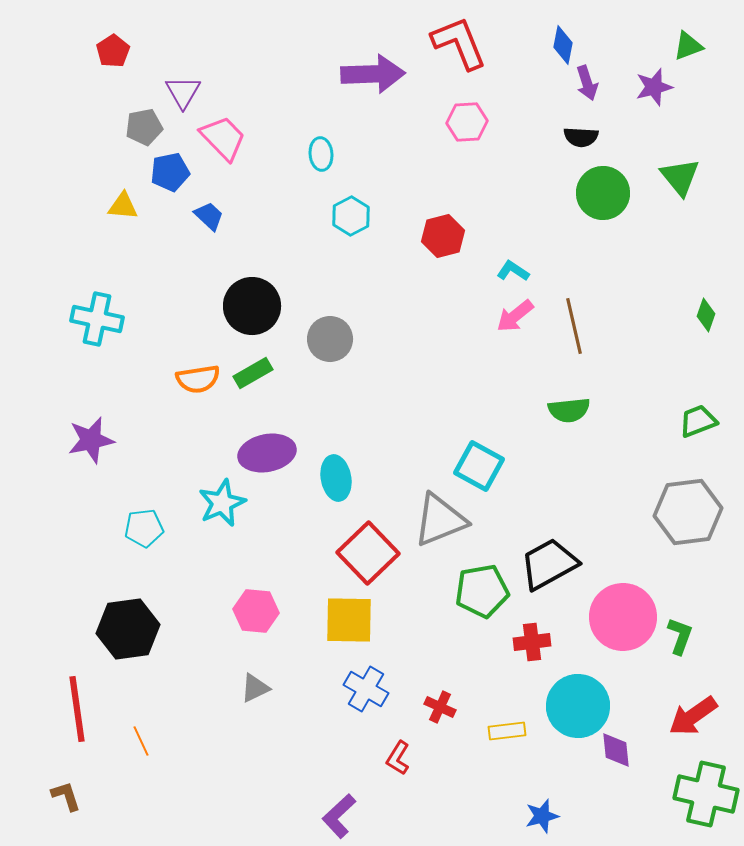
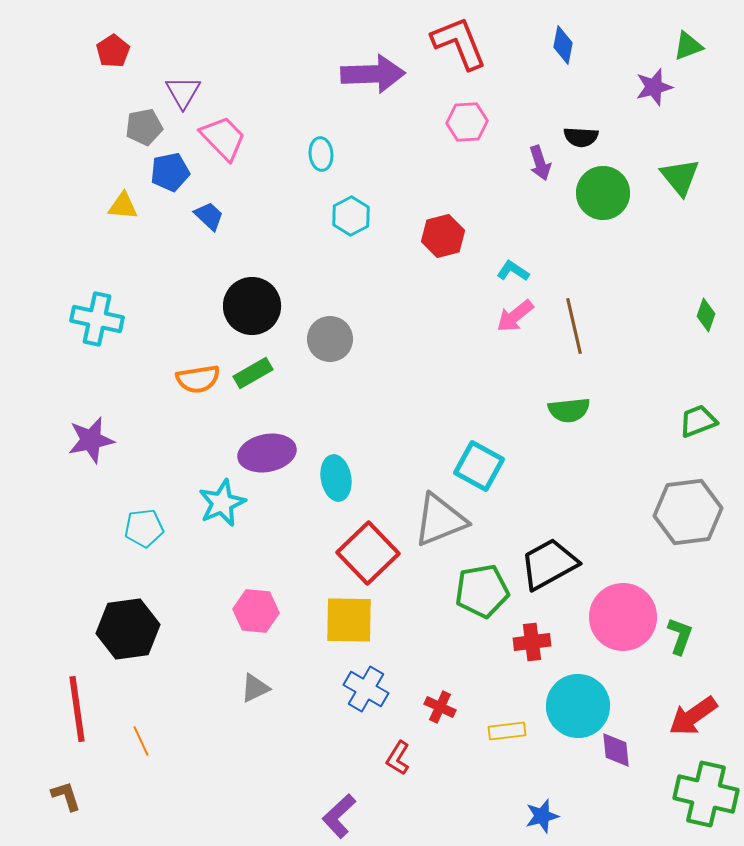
purple arrow at (587, 83): moved 47 px left, 80 px down
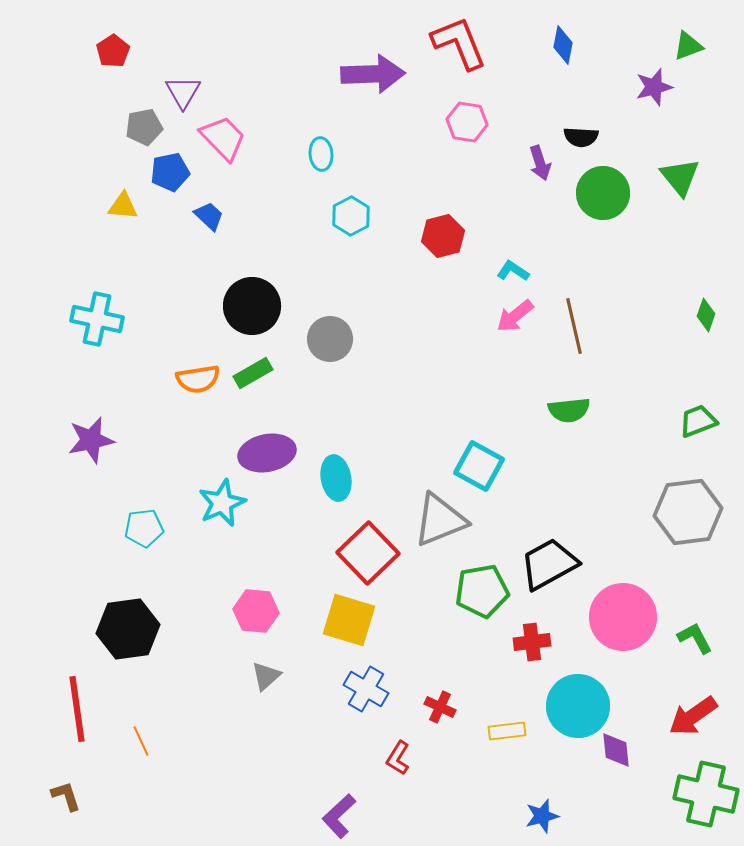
pink hexagon at (467, 122): rotated 12 degrees clockwise
yellow square at (349, 620): rotated 16 degrees clockwise
green L-shape at (680, 636): moved 15 px right, 2 px down; rotated 48 degrees counterclockwise
gray triangle at (255, 688): moved 11 px right, 12 px up; rotated 16 degrees counterclockwise
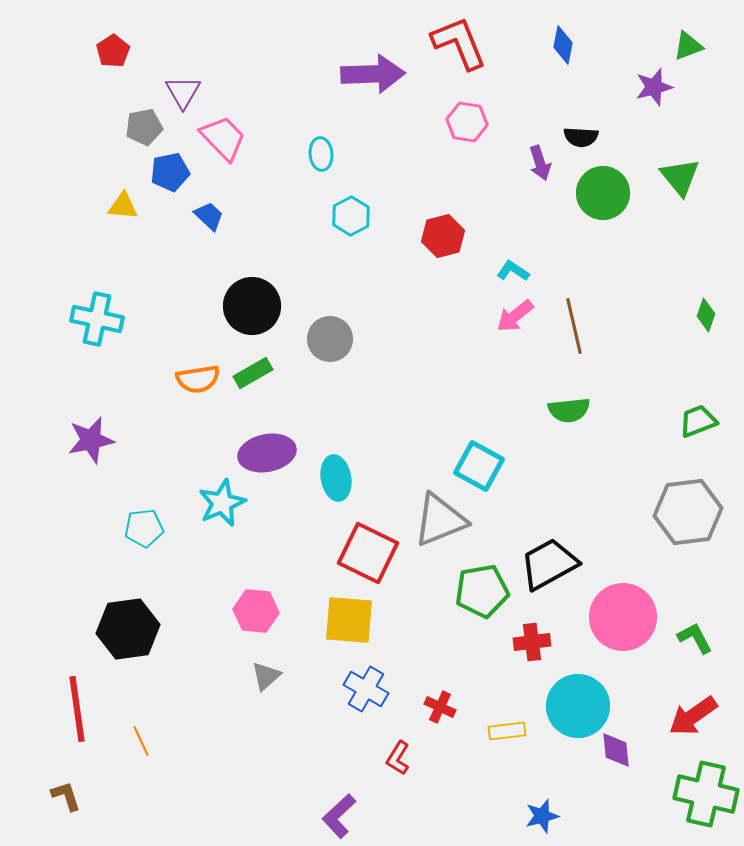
red square at (368, 553): rotated 20 degrees counterclockwise
yellow square at (349, 620): rotated 12 degrees counterclockwise
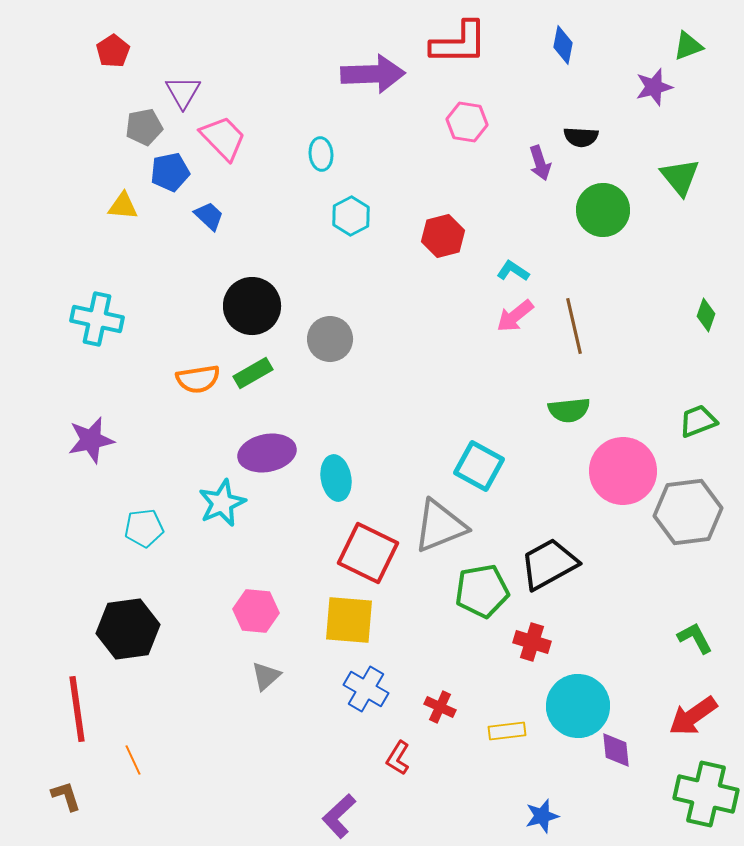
red L-shape at (459, 43): rotated 112 degrees clockwise
green circle at (603, 193): moved 17 px down
gray triangle at (440, 520): moved 6 px down
pink circle at (623, 617): moved 146 px up
red cross at (532, 642): rotated 24 degrees clockwise
orange line at (141, 741): moved 8 px left, 19 px down
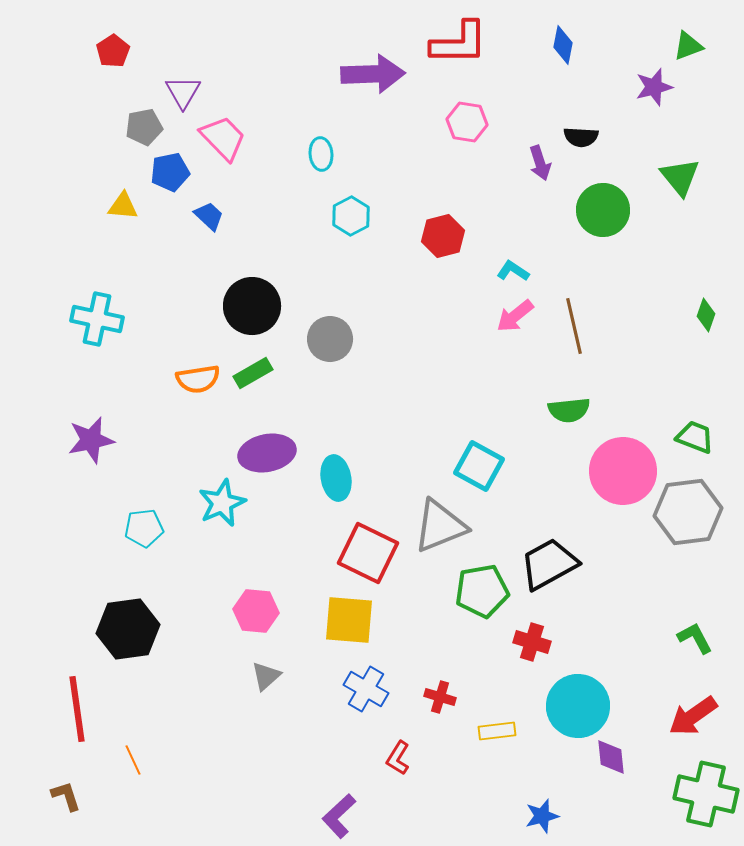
green trapezoid at (698, 421): moved 3 px left, 16 px down; rotated 42 degrees clockwise
red cross at (440, 707): moved 10 px up; rotated 8 degrees counterclockwise
yellow rectangle at (507, 731): moved 10 px left
purple diamond at (616, 750): moved 5 px left, 7 px down
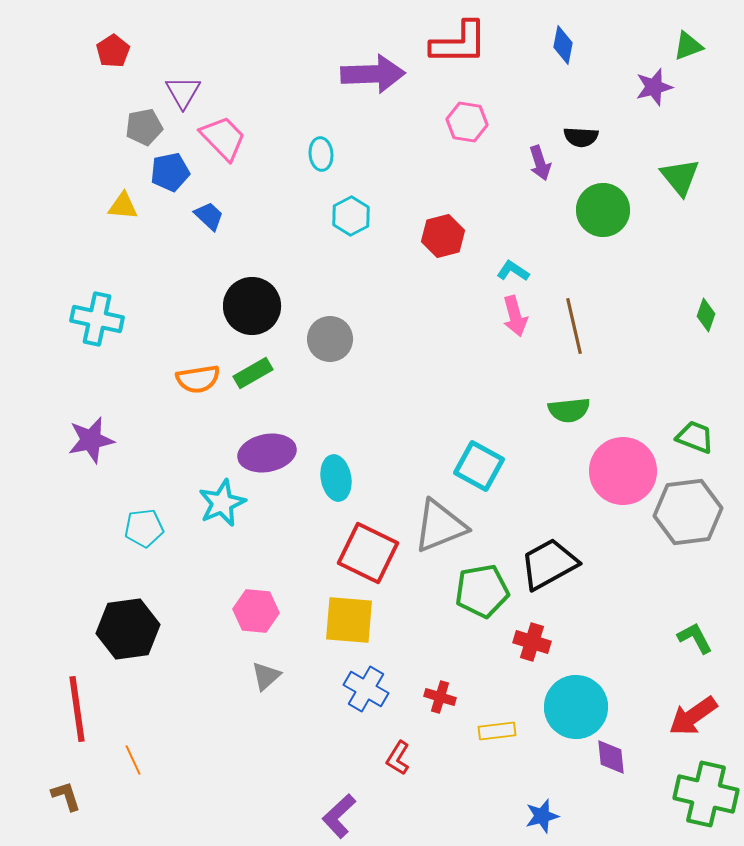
pink arrow at (515, 316): rotated 66 degrees counterclockwise
cyan circle at (578, 706): moved 2 px left, 1 px down
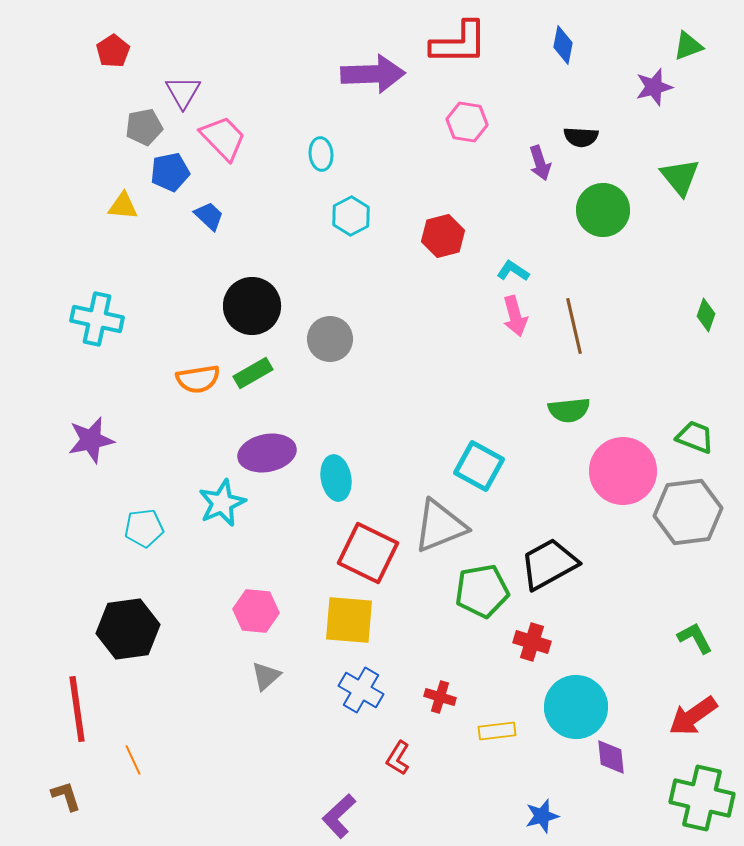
blue cross at (366, 689): moved 5 px left, 1 px down
green cross at (706, 794): moved 4 px left, 4 px down
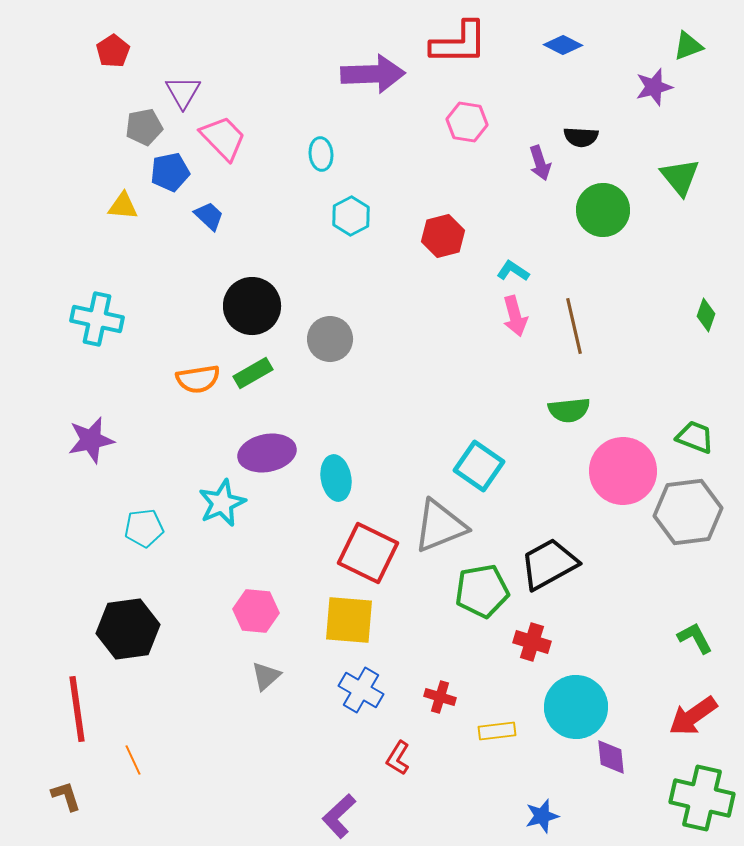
blue diamond at (563, 45): rotated 75 degrees counterclockwise
cyan square at (479, 466): rotated 6 degrees clockwise
